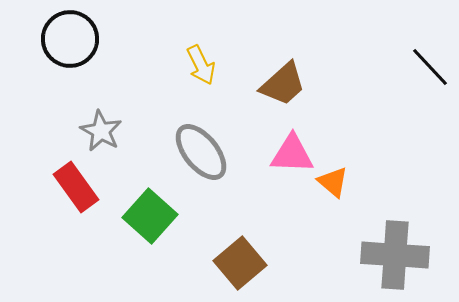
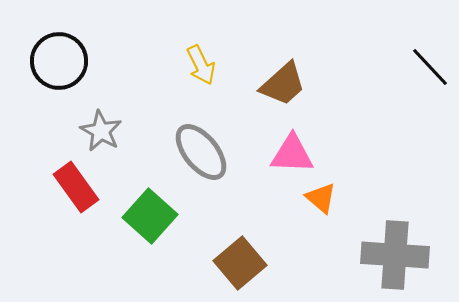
black circle: moved 11 px left, 22 px down
orange triangle: moved 12 px left, 16 px down
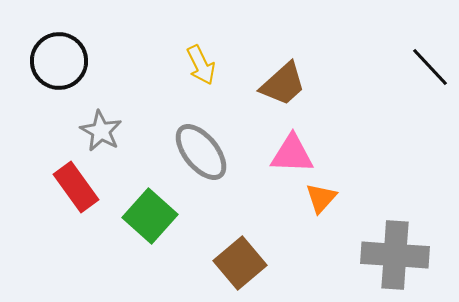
orange triangle: rotated 32 degrees clockwise
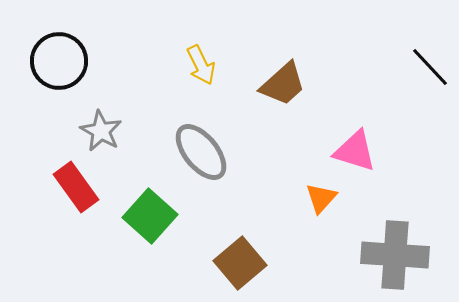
pink triangle: moved 63 px right, 3 px up; rotated 15 degrees clockwise
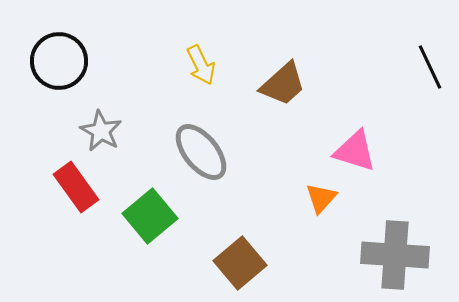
black line: rotated 18 degrees clockwise
green square: rotated 8 degrees clockwise
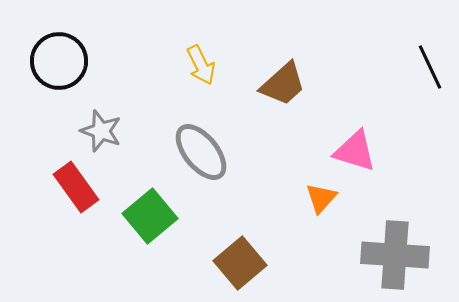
gray star: rotated 9 degrees counterclockwise
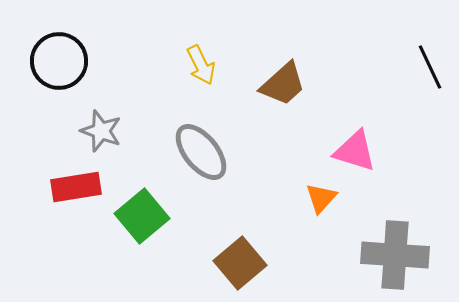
red rectangle: rotated 63 degrees counterclockwise
green square: moved 8 px left
